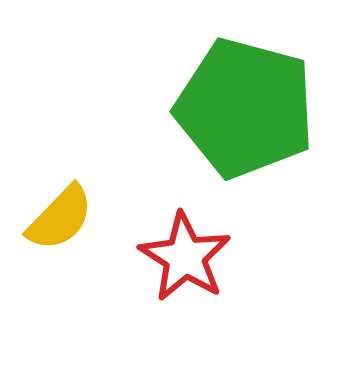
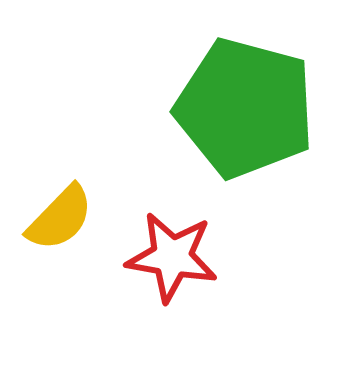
red star: moved 13 px left; rotated 22 degrees counterclockwise
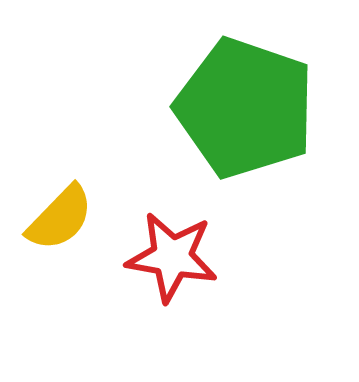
green pentagon: rotated 4 degrees clockwise
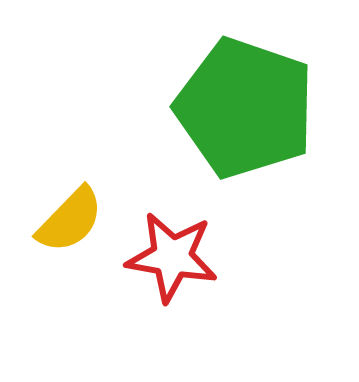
yellow semicircle: moved 10 px right, 2 px down
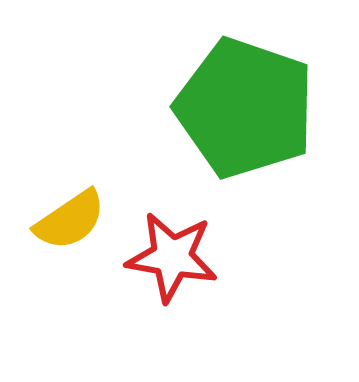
yellow semicircle: rotated 12 degrees clockwise
